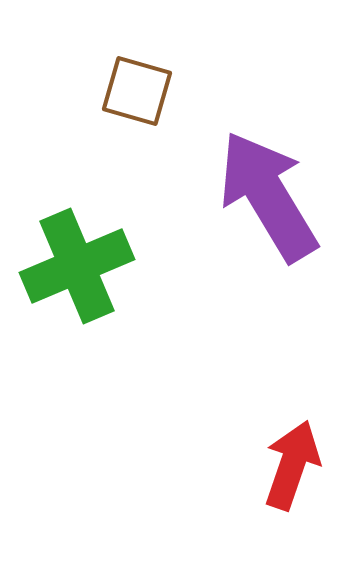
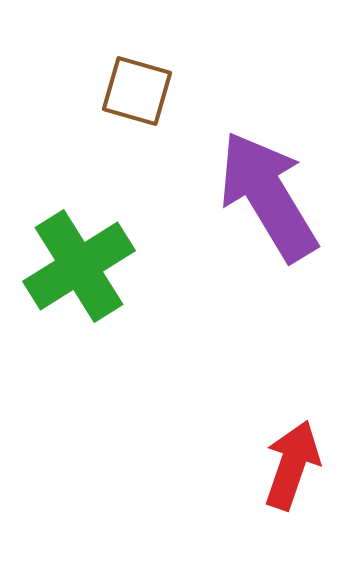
green cross: moved 2 px right; rotated 9 degrees counterclockwise
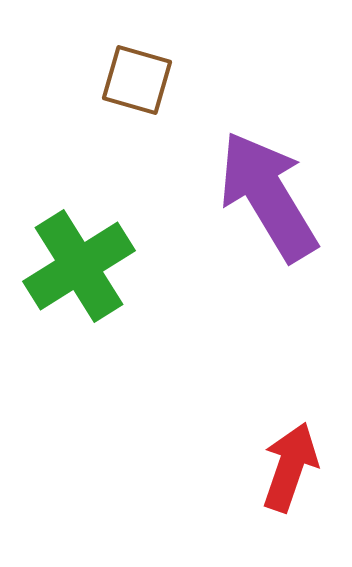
brown square: moved 11 px up
red arrow: moved 2 px left, 2 px down
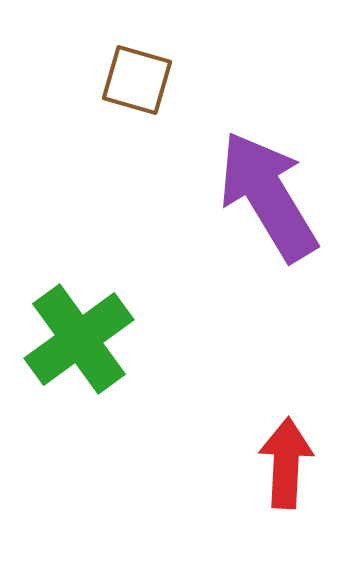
green cross: moved 73 px down; rotated 4 degrees counterclockwise
red arrow: moved 4 px left, 4 px up; rotated 16 degrees counterclockwise
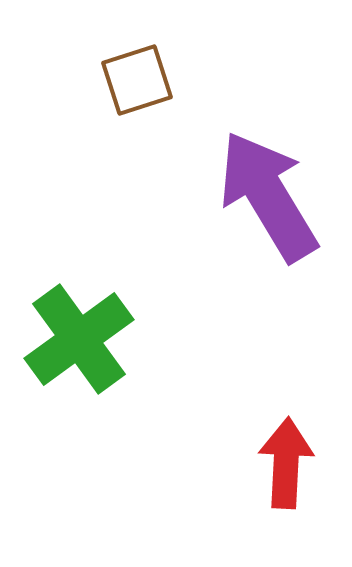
brown square: rotated 34 degrees counterclockwise
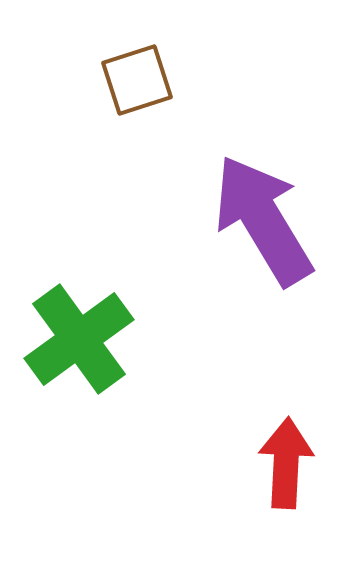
purple arrow: moved 5 px left, 24 px down
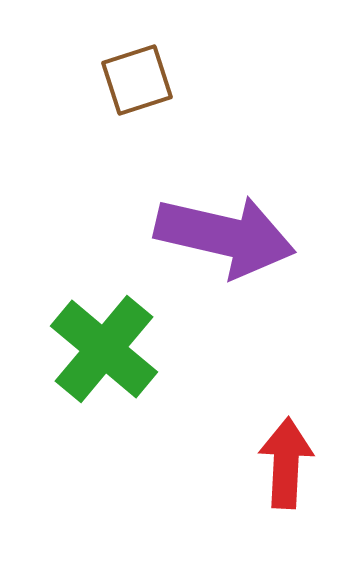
purple arrow: moved 38 px left, 16 px down; rotated 134 degrees clockwise
green cross: moved 25 px right, 10 px down; rotated 14 degrees counterclockwise
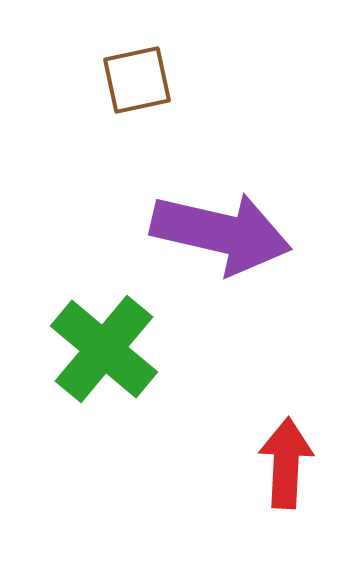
brown square: rotated 6 degrees clockwise
purple arrow: moved 4 px left, 3 px up
